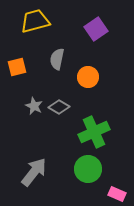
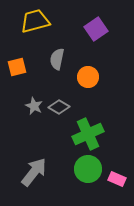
green cross: moved 6 px left, 2 px down
pink rectangle: moved 15 px up
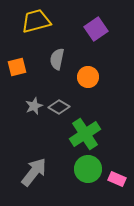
yellow trapezoid: moved 1 px right
gray star: rotated 24 degrees clockwise
green cross: moved 3 px left; rotated 8 degrees counterclockwise
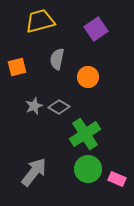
yellow trapezoid: moved 4 px right
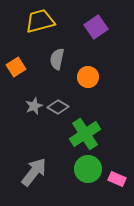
purple square: moved 2 px up
orange square: moved 1 px left; rotated 18 degrees counterclockwise
gray diamond: moved 1 px left
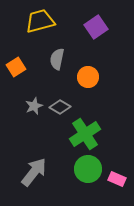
gray diamond: moved 2 px right
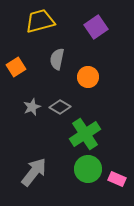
gray star: moved 2 px left, 1 px down
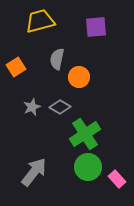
purple square: rotated 30 degrees clockwise
orange circle: moved 9 px left
green circle: moved 2 px up
pink rectangle: rotated 24 degrees clockwise
